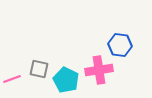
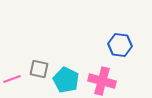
pink cross: moved 3 px right, 11 px down; rotated 24 degrees clockwise
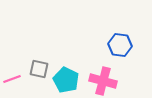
pink cross: moved 1 px right
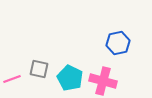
blue hexagon: moved 2 px left, 2 px up; rotated 20 degrees counterclockwise
cyan pentagon: moved 4 px right, 2 px up
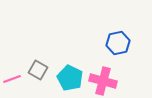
gray square: moved 1 px left, 1 px down; rotated 18 degrees clockwise
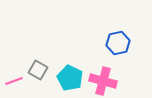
pink line: moved 2 px right, 2 px down
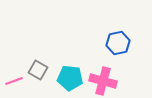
cyan pentagon: rotated 20 degrees counterclockwise
